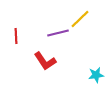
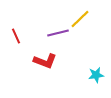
red line: rotated 21 degrees counterclockwise
red L-shape: rotated 35 degrees counterclockwise
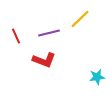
purple line: moved 9 px left
red L-shape: moved 1 px left, 1 px up
cyan star: moved 1 px right, 2 px down
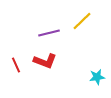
yellow line: moved 2 px right, 2 px down
red line: moved 29 px down
red L-shape: moved 1 px right, 1 px down
